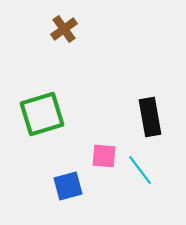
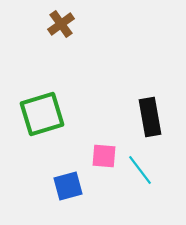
brown cross: moved 3 px left, 5 px up
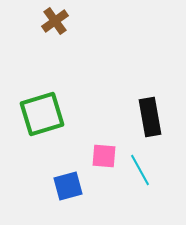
brown cross: moved 6 px left, 3 px up
cyan line: rotated 8 degrees clockwise
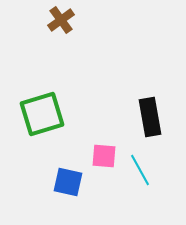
brown cross: moved 6 px right, 1 px up
blue square: moved 4 px up; rotated 28 degrees clockwise
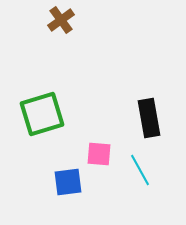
black rectangle: moved 1 px left, 1 px down
pink square: moved 5 px left, 2 px up
blue square: rotated 20 degrees counterclockwise
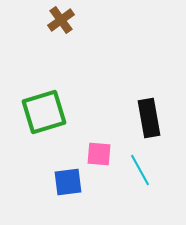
green square: moved 2 px right, 2 px up
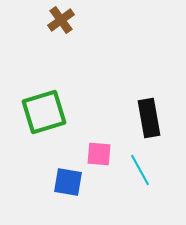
blue square: rotated 16 degrees clockwise
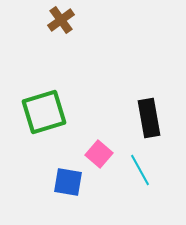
pink square: rotated 36 degrees clockwise
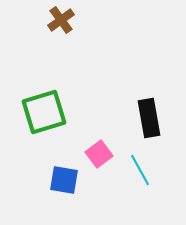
pink square: rotated 12 degrees clockwise
blue square: moved 4 px left, 2 px up
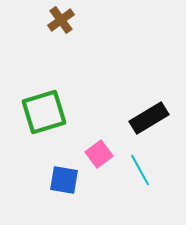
black rectangle: rotated 69 degrees clockwise
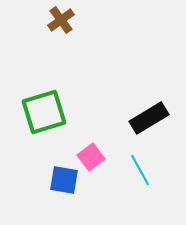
pink square: moved 8 px left, 3 px down
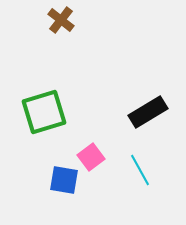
brown cross: rotated 16 degrees counterclockwise
black rectangle: moved 1 px left, 6 px up
